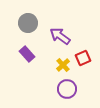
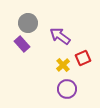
purple rectangle: moved 5 px left, 10 px up
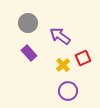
purple rectangle: moved 7 px right, 9 px down
purple circle: moved 1 px right, 2 px down
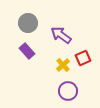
purple arrow: moved 1 px right, 1 px up
purple rectangle: moved 2 px left, 2 px up
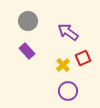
gray circle: moved 2 px up
purple arrow: moved 7 px right, 3 px up
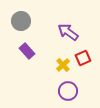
gray circle: moved 7 px left
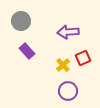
purple arrow: rotated 40 degrees counterclockwise
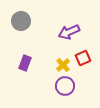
purple arrow: moved 1 px right; rotated 20 degrees counterclockwise
purple rectangle: moved 2 px left, 12 px down; rotated 63 degrees clockwise
purple circle: moved 3 px left, 5 px up
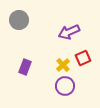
gray circle: moved 2 px left, 1 px up
purple rectangle: moved 4 px down
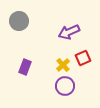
gray circle: moved 1 px down
